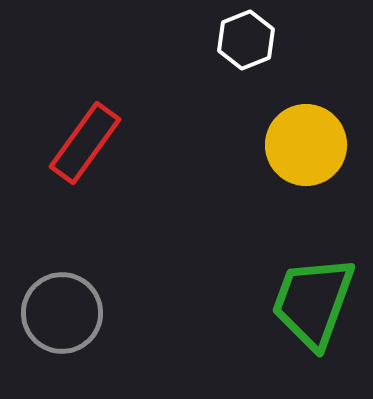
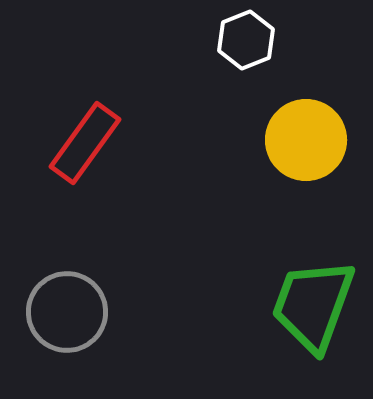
yellow circle: moved 5 px up
green trapezoid: moved 3 px down
gray circle: moved 5 px right, 1 px up
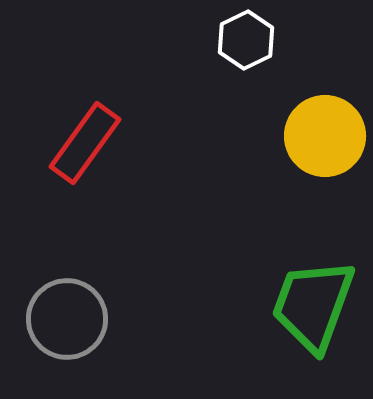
white hexagon: rotated 4 degrees counterclockwise
yellow circle: moved 19 px right, 4 px up
gray circle: moved 7 px down
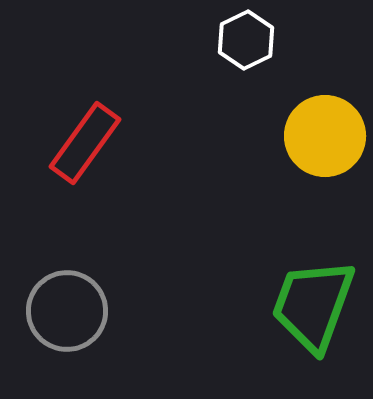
gray circle: moved 8 px up
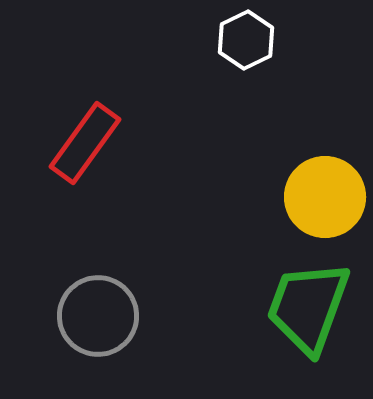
yellow circle: moved 61 px down
green trapezoid: moved 5 px left, 2 px down
gray circle: moved 31 px right, 5 px down
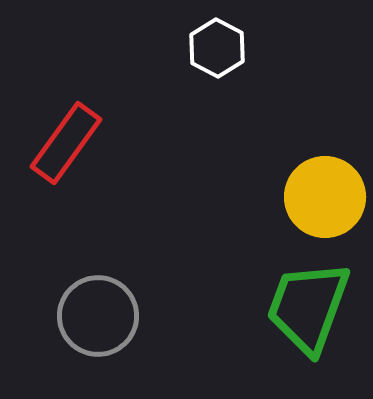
white hexagon: moved 29 px left, 8 px down; rotated 6 degrees counterclockwise
red rectangle: moved 19 px left
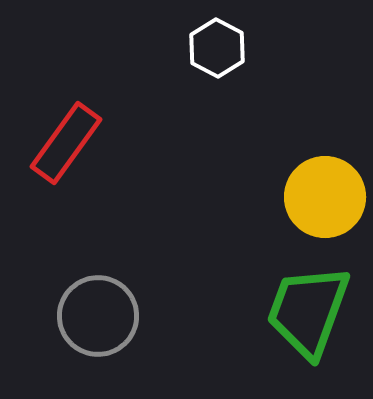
green trapezoid: moved 4 px down
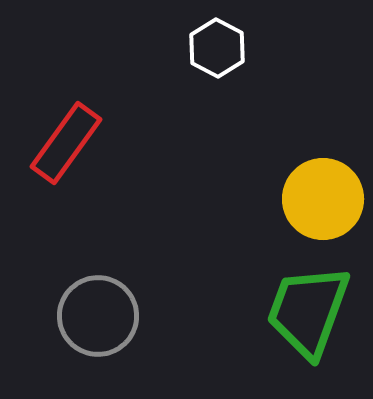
yellow circle: moved 2 px left, 2 px down
